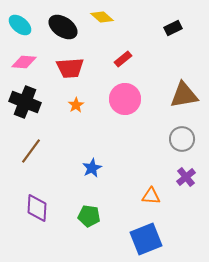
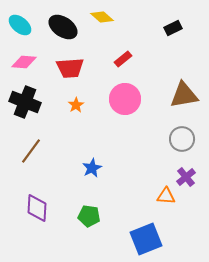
orange triangle: moved 15 px right
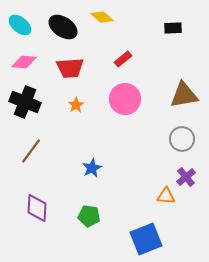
black rectangle: rotated 24 degrees clockwise
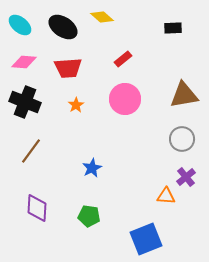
red trapezoid: moved 2 px left
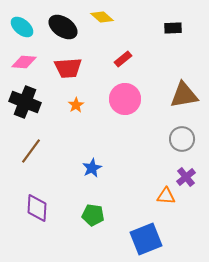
cyan ellipse: moved 2 px right, 2 px down
green pentagon: moved 4 px right, 1 px up
